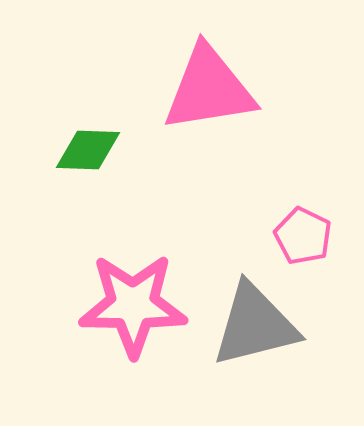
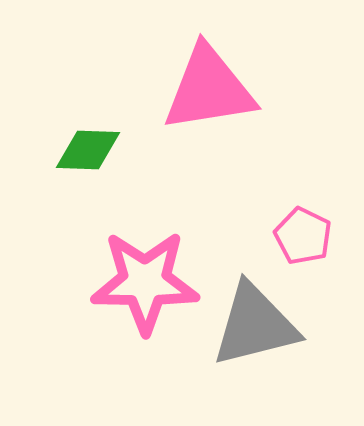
pink star: moved 12 px right, 23 px up
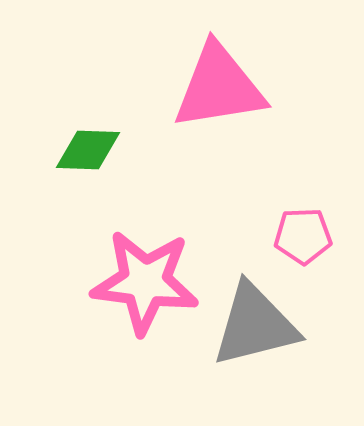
pink triangle: moved 10 px right, 2 px up
pink pentagon: rotated 28 degrees counterclockwise
pink star: rotated 6 degrees clockwise
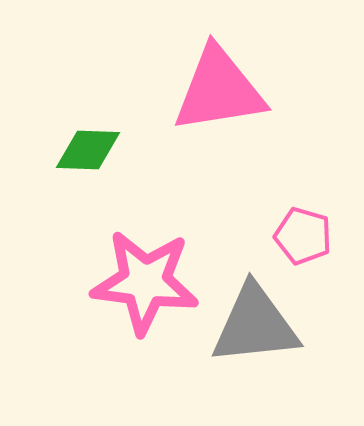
pink triangle: moved 3 px down
pink pentagon: rotated 18 degrees clockwise
gray triangle: rotated 8 degrees clockwise
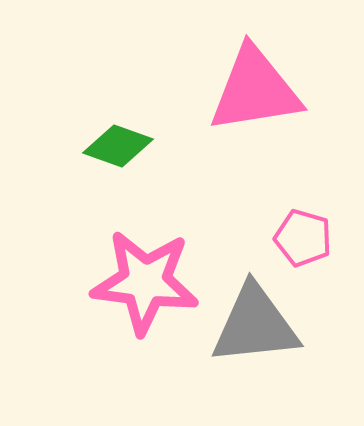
pink triangle: moved 36 px right
green diamond: moved 30 px right, 4 px up; rotated 18 degrees clockwise
pink pentagon: moved 2 px down
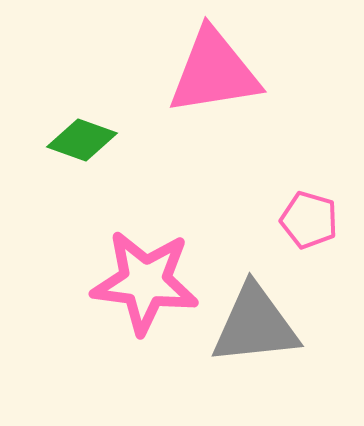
pink triangle: moved 41 px left, 18 px up
green diamond: moved 36 px left, 6 px up
pink pentagon: moved 6 px right, 18 px up
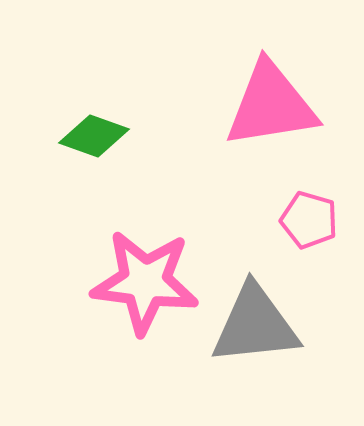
pink triangle: moved 57 px right, 33 px down
green diamond: moved 12 px right, 4 px up
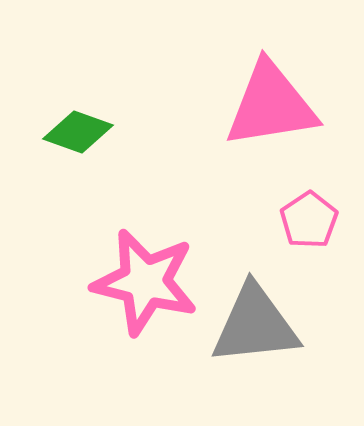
green diamond: moved 16 px left, 4 px up
pink pentagon: rotated 22 degrees clockwise
pink star: rotated 7 degrees clockwise
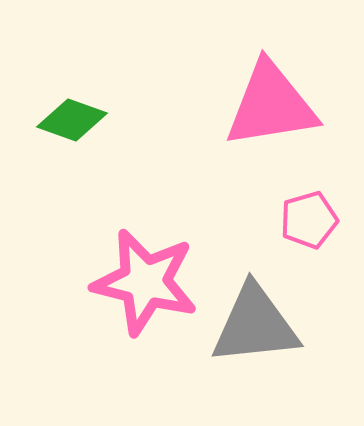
green diamond: moved 6 px left, 12 px up
pink pentagon: rotated 18 degrees clockwise
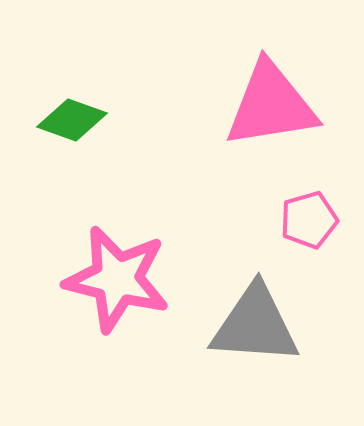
pink star: moved 28 px left, 3 px up
gray triangle: rotated 10 degrees clockwise
